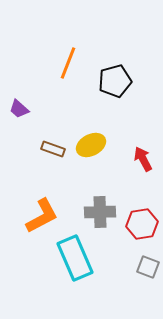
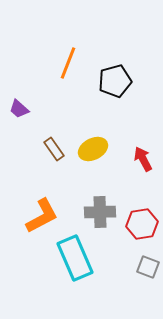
yellow ellipse: moved 2 px right, 4 px down
brown rectangle: moved 1 px right; rotated 35 degrees clockwise
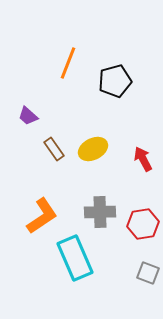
purple trapezoid: moved 9 px right, 7 px down
orange L-shape: rotated 6 degrees counterclockwise
red hexagon: moved 1 px right
gray square: moved 6 px down
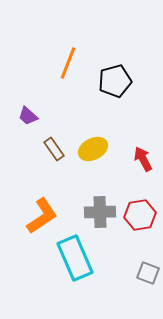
red hexagon: moved 3 px left, 9 px up
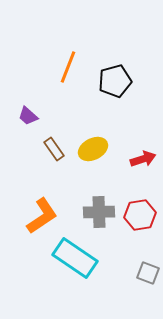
orange line: moved 4 px down
red arrow: rotated 100 degrees clockwise
gray cross: moved 1 px left
cyan rectangle: rotated 33 degrees counterclockwise
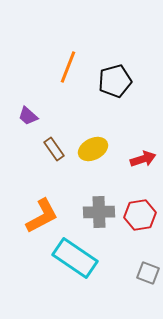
orange L-shape: rotated 6 degrees clockwise
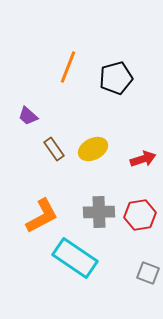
black pentagon: moved 1 px right, 3 px up
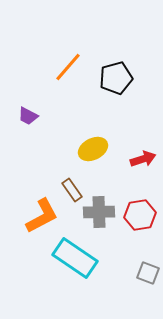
orange line: rotated 20 degrees clockwise
purple trapezoid: rotated 15 degrees counterclockwise
brown rectangle: moved 18 px right, 41 px down
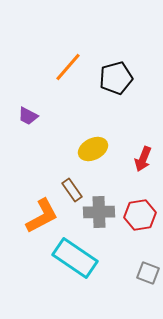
red arrow: rotated 130 degrees clockwise
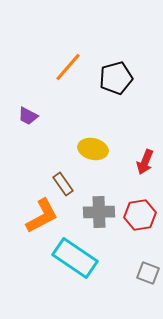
yellow ellipse: rotated 40 degrees clockwise
red arrow: moved 2 px right, 3 px down
brown rectangle: moved 9 px left, 6 px up
